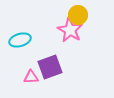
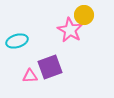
yellow circle: moved 6 px right
cyan ellipse: moved 3 px left, 1 px down
pink triangle: moved 1 px left, 1 px up
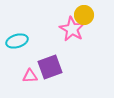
pink star: moved 2 px right, 1 px up
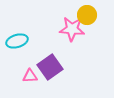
yellow circle: moved 3 px right
pink star: rotated 25 degrees counterclockwise
purple square: rotated 15 degrees counterclockwise
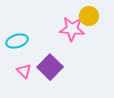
yellow circle: moved 2 px right, 1 px down
purple square: rotated 10 degrees counterclockwise
pink triangle: moved 6 px left, 5 px up; rotated 49 degrees clockwise
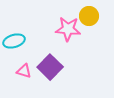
pink star: moved 4 px left
cyan ellipse: moved 3 px left
pink triangle: rotated 28 degrees counterclockwise
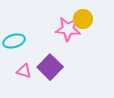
yellow circle: moved 6 px left, 3 px down
